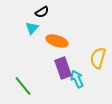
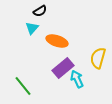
black semicircle: moved 2 px left, 1 px up
purple rectangle: rotated 70 degrees clockwise
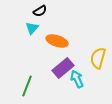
green line: moved 4 px right; rotated 60 degrees clockwise
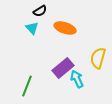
cyan triangle: rotated 24 degrees counterclockwise
orange ellipse: moved 8 px right, 13 px up
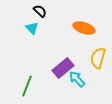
black semicircle: rotated 104 degrees counterclockwise
orange ellipse: moved 19 px right
cyan arrow: rotated 18 degrees counterclockwise
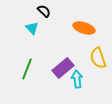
black semicircle: moved 4 px right
yellow semicircle: rotated 35 degrees counterclockwise
cyan arrow: rotated 36 degrees clockwise
green line: moved 17 px up
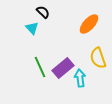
black semicircle: moved 1 px left, 1 px down
orange ellipse: moved 5 px right, 4 px up; rotated 65 degrees counterclockwise
green line: moved 13 px right, 2 px up; rotated 45 degrees counterclockwise
cyan arrow: moved 3 px right, 1 px up
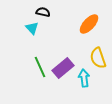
black semicircle: rotated 32 degrees counterclockwise
cyan arrow: moved 4 px right
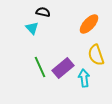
yellow semicircle: moved 2 px left, 3 px up
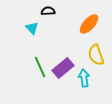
black semicircle: moved 5 px right, 1 px up; rotated 16 degrees counterclockwise
